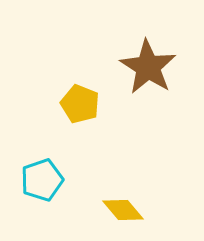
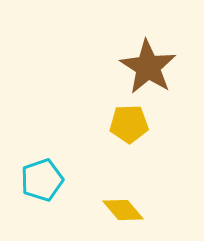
yellow pentagon: moved 49 px right, 20 px down; rotated 24 degrees counterclockwise
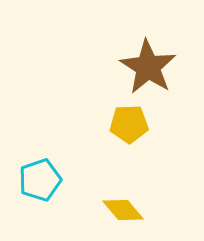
cyan pentagon: moved 2 px left
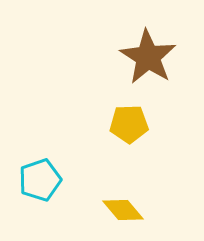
brown star: moved 10 px up
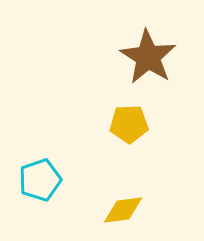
yellow diamond: rotated 57 degrees counterclockwise
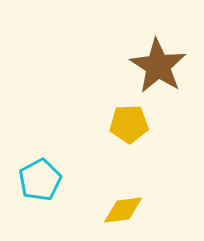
brown star: moved 10 px right, 9 px down
cyan pentagon: rotated 9 degrees counterclockwise
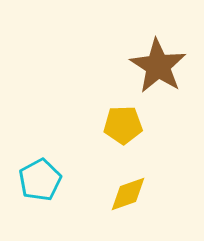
yellow pentagon: moved 6 px left, 1 px down
yellow diamond: moved 5 px right, 16 px up; rotated 12 degrees counterclockwise
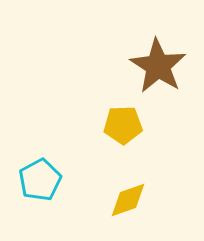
yellow diamond: moved 6 px down
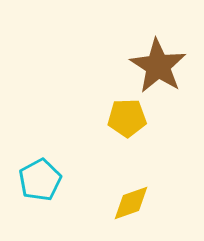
yellow pentagon: moved 4 px right, 7 px up
yellow diamond: moved 3 px right, 3 px down
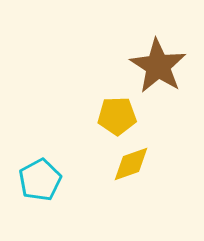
yellow pentagon: moved 10 px left, 2 px up
yellow diamond: moved 39 px up
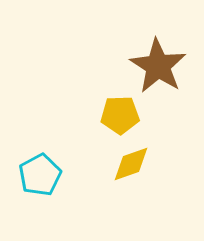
yellow pentagon: moved 3 px right, 1 px up
cyan pentagon: moved 5 px up
